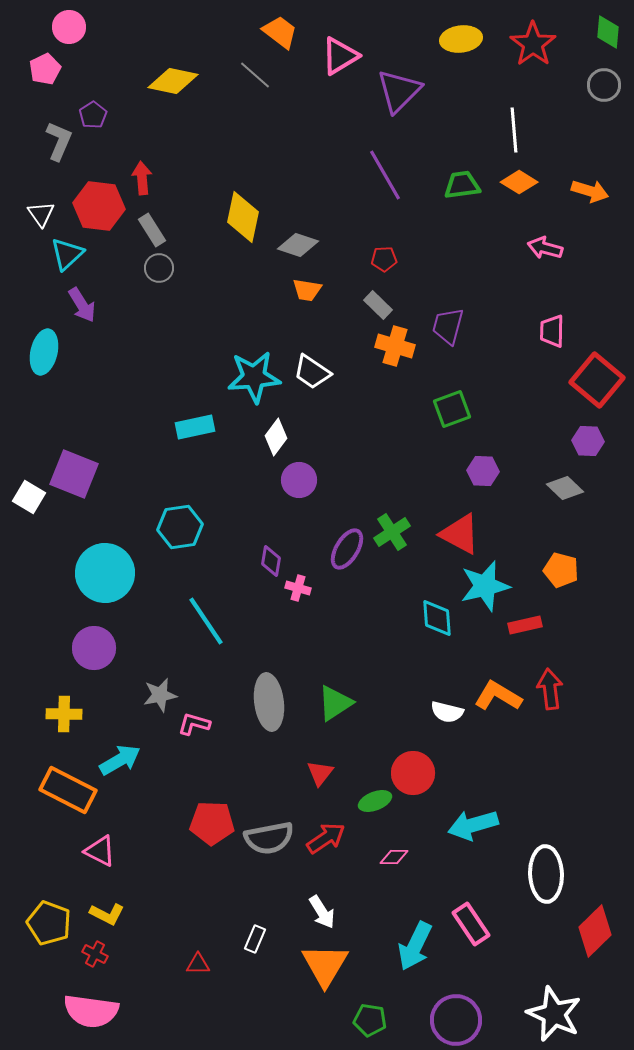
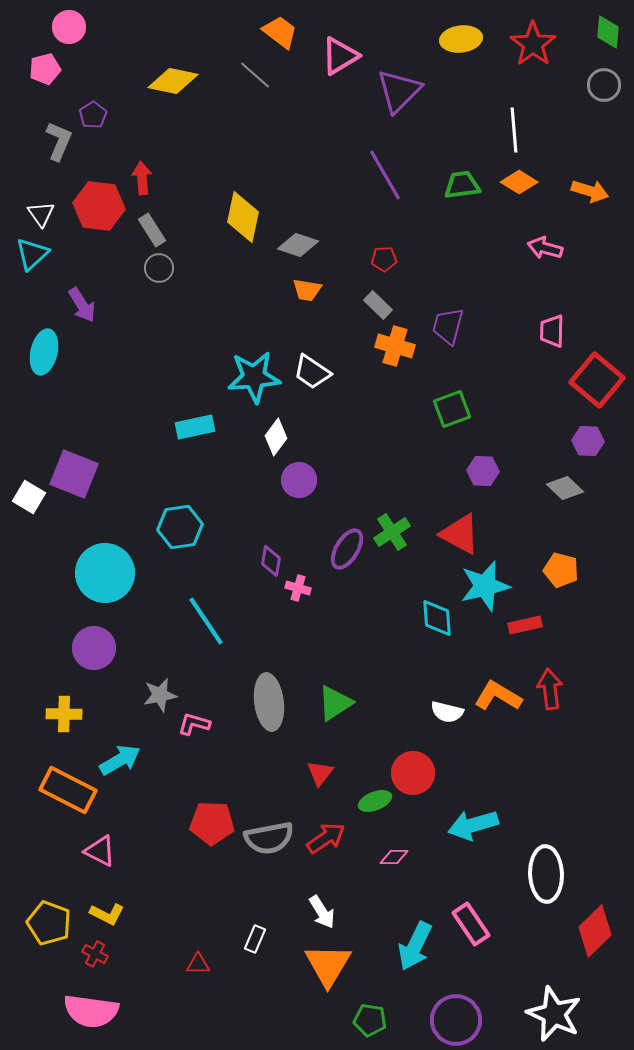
pink pentagon at (45, 69): rotated 12 degrees clockwise
cyan triangle at (67, 254): moved 35 px left
orange triangle at (325, 965): moved 3 px right
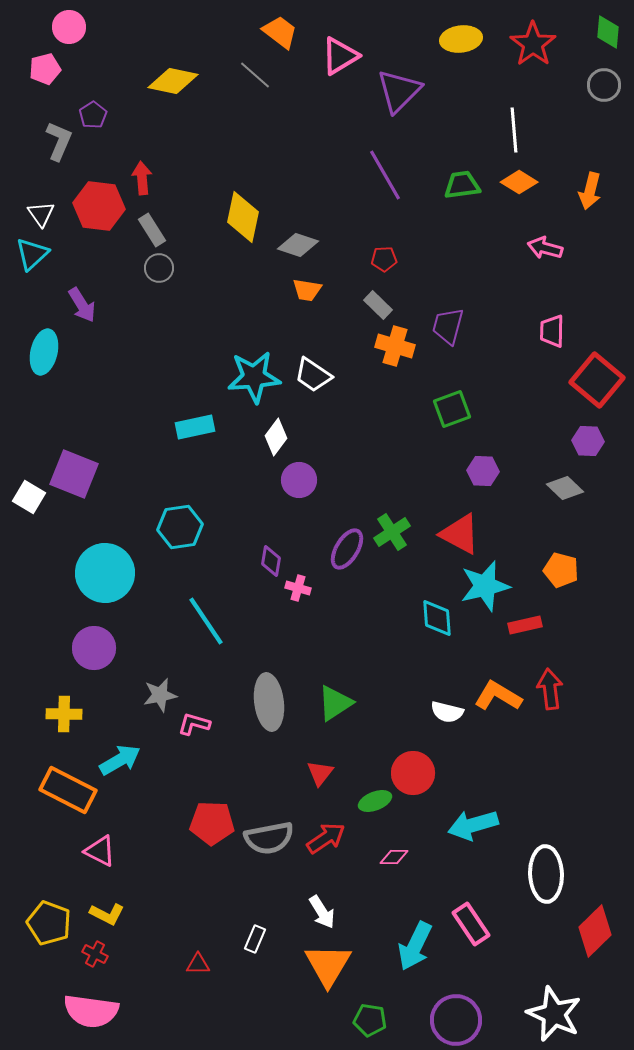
orange arrow at (590, 191): rotated 87 degrees clockwise
white trapezoid at (312, 372): moved 1 px right, 3 px down
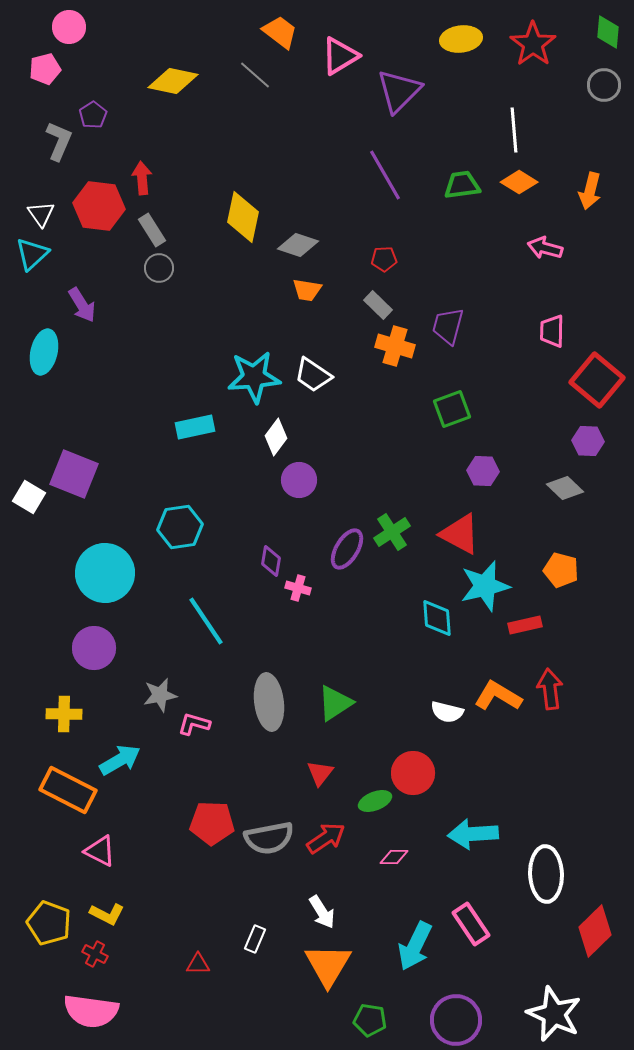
cyan arrow at (473, 825): moved 9 px down; rotated 12 degrees clockwise
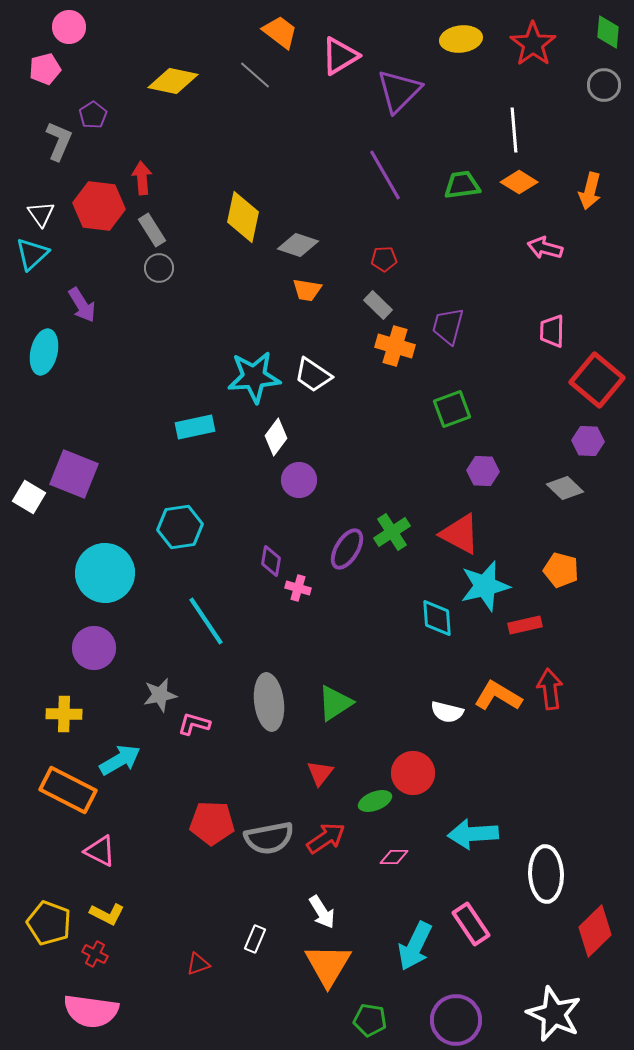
red triangle at (198, 964): rotated 20 degrees counterclockwise
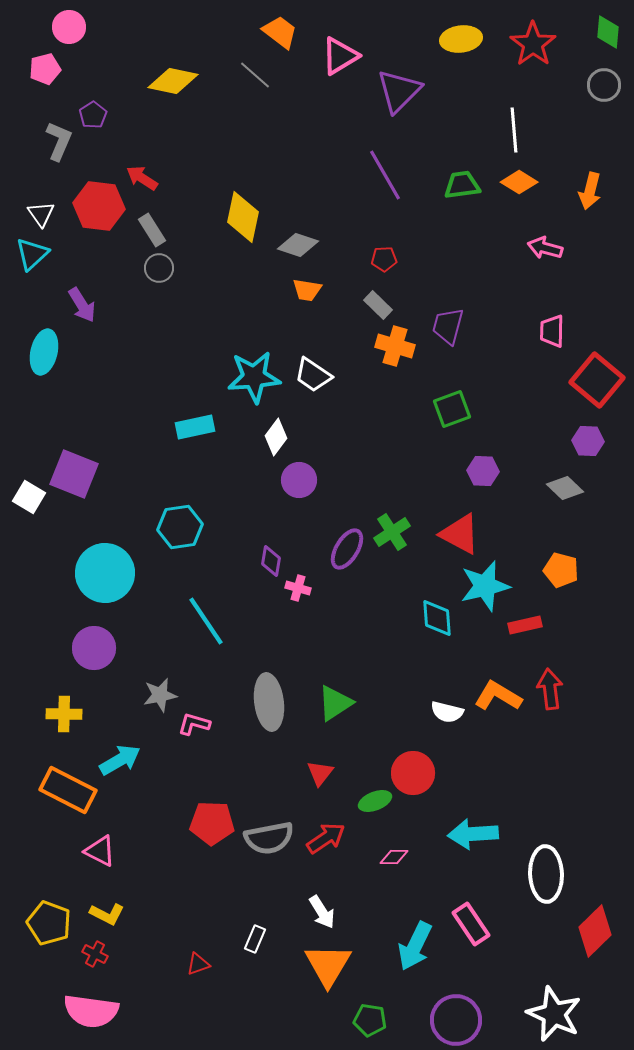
red arrow at (142, 178): rotated 52 degrees counterclockwise
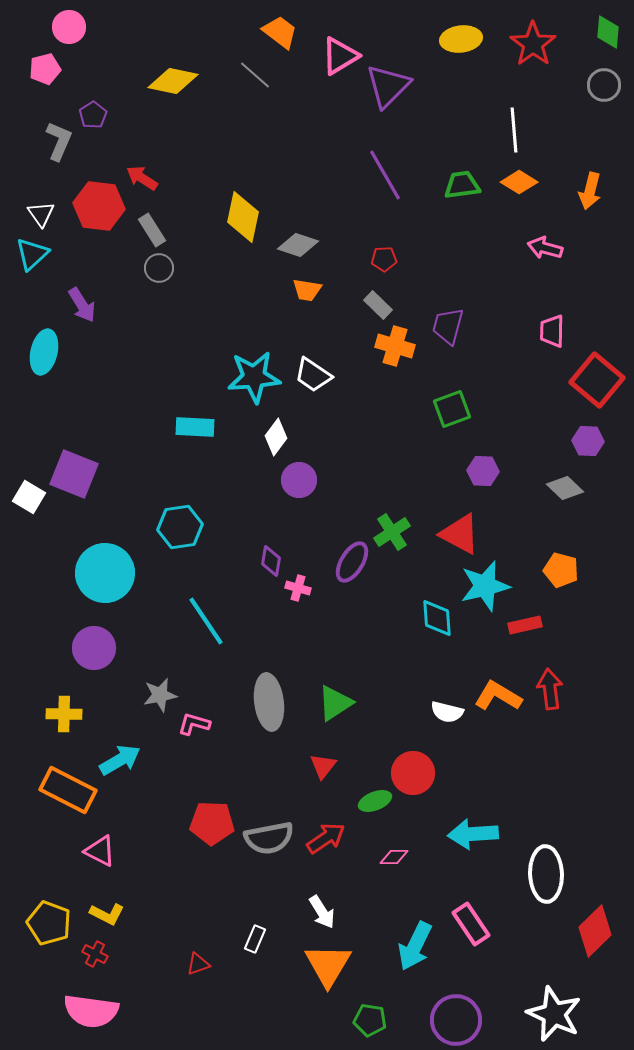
purple triangle at (399, 91): moved 11 px left, 5 px up
cyan rectangle at (195, 427): rotated 15 degrees clockwise
purple ellipse at (347, 549): moved 5 px right, 13 px down
red triangle at (320, 773): moved 3 px right, 7 px up
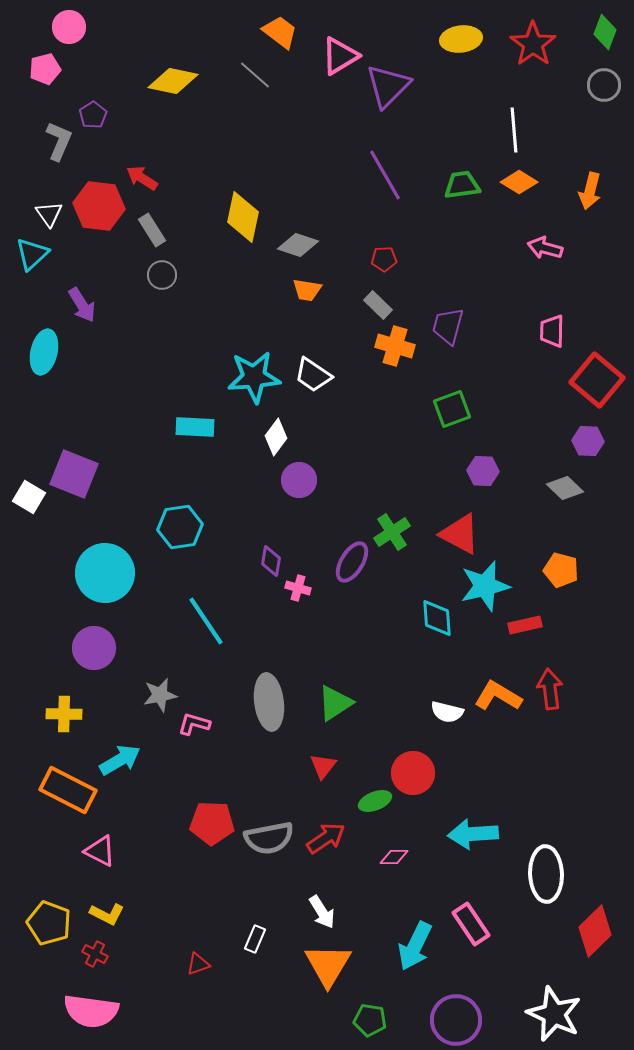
green diamond at (608, 32): moved 3 px left; rotated 16 degrees clockwise
white triangle at (41, 214): moved 8 px right
gray circle at (159, 268): moved 3 px right, 7 px down
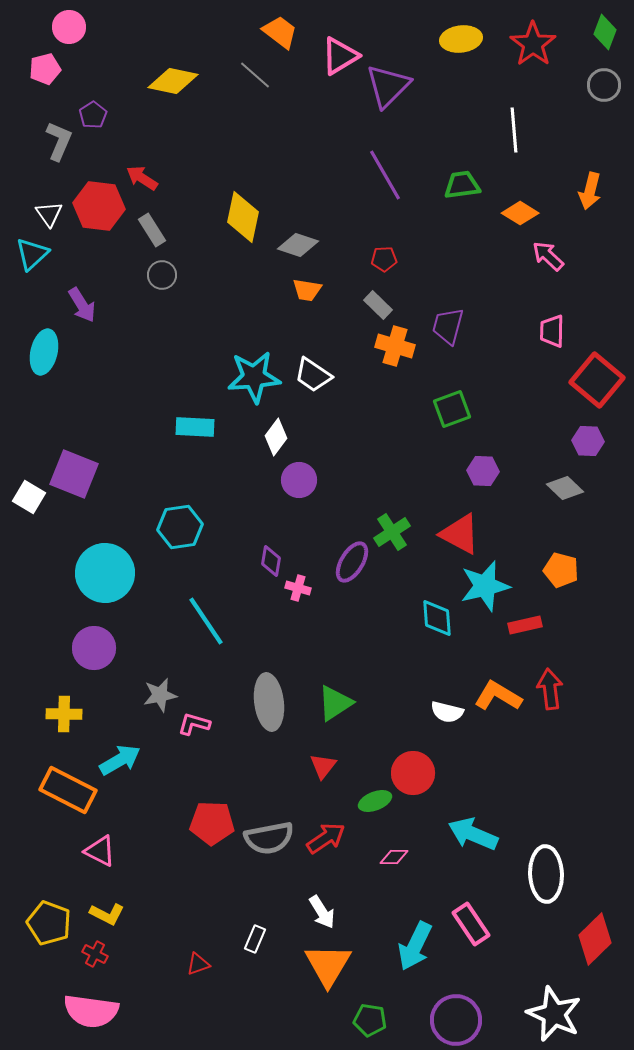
orange diamond at (519, 182): moved 1 px right, 31 px down
pink arrow at (545, 248): moved 3 px right, 8 px down; rotated 28 degrees clockwise
cyan arrow at (473, 834): rotated 27 degrees clockwise
red diamond at (595, 931): moved 8 px down
